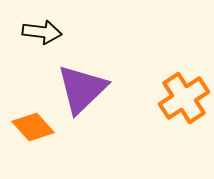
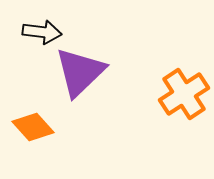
purple triangle: moved 2 px left, 17 px up
orange cross: moved 4 px up
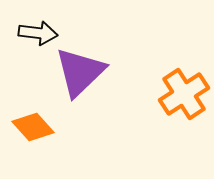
black arrow: moved 4 px left, 1 px down
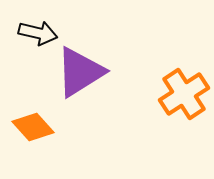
black arrow: rotated 6 degrees clockwise
purple triangle: rotated 12 degrees clockwise
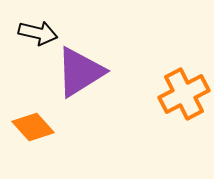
orange cross: rotated 6 degrees clockwise
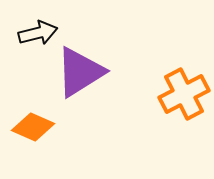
black arrow: rotated 27 degrees counterclockwise
orange diamond: rotated 24 degrees counterclockwise
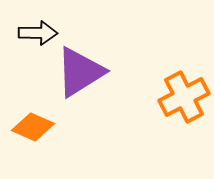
black arrow: rotated 15 degrees clockwise
orange cross: moved 3 px down
